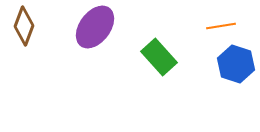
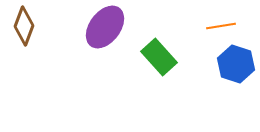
purple ellipse: moved 10 px right
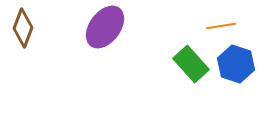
brown diamond: moved 1 px left, 2 px down
green rectangle: moved 32 px right, 7 px down
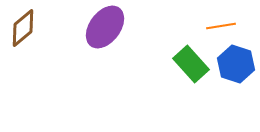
brown diamond: rotated 30 degrees clockwise
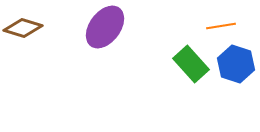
brown diamond: rotated 57 degrees clockwise
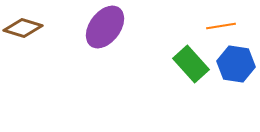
blue hexagon: rotated 9 degrees counterclockwise
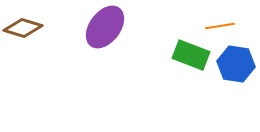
orange line: moved 1 px left
green rectangle: moved 9 px up; rotated 27 degrees counterclockwise
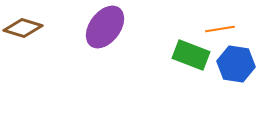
orange line: moved 3 px down
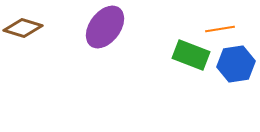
blue hexagon: rotated 18 degrees counterclockwise
